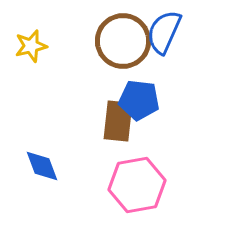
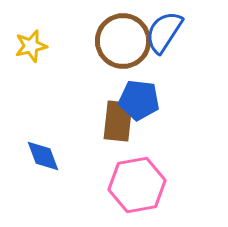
blue semicircle: rotated 9 degrees clockwise
blue diamond: moved 1 px right, 10 px up
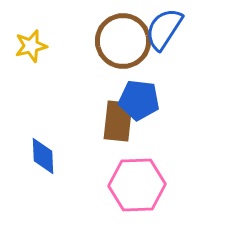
blue semicircle: moved 3 px up
blue diamond: rotated 18 degrees clockwise
pink hexagon: rotated 8 degrees clockwise
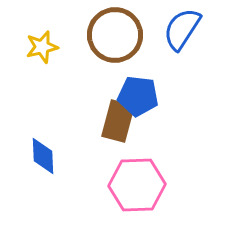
blue semicircle: moved 18 px right
brown circle: moved 8 px left, 6 px up
yellow star: moved 11 px right, 1 px down
blue pentagon: moved 1 px left, 4 px up
brown rectangle: rotated 9 degrees clockwise
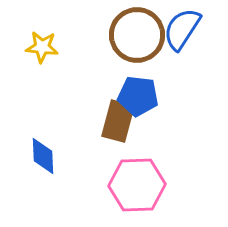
brown circle: moved 22 px right
yellow star: rotated 20 degrees clockwise
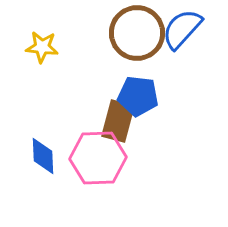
blue semicircle: rotated 9 degrees clockwise
brown circle: moved 2 px up
pink hexagon: moved 39 px left, 27 px up
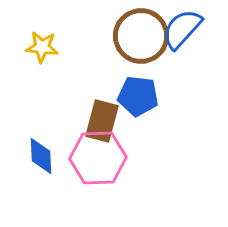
brown circle: moved 4 px right, 3 px down
brown rectangle: moved 16 px left
blue diamond: moved 2 px left
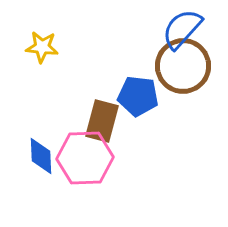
brown circle: moved 42 px right, 30 px down
pink hexagon: moved 13 px left
